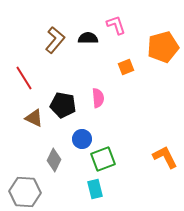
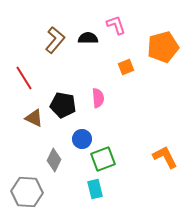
gray hexagon: moved 2 px right
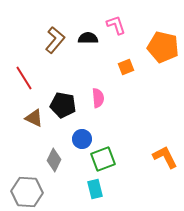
orange pentagon: rotated 28 degrees clockwise
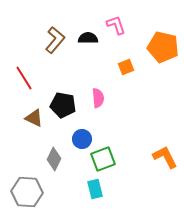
gray diamond: moved 1 px up
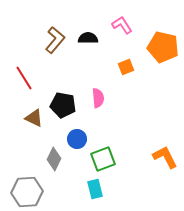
pink L-shape: moved 6 px right; rotated 15 degrees counterclockwise
blue circle: moved 5 px left
gray hexagon: rotated 8 degrees counterclockwise
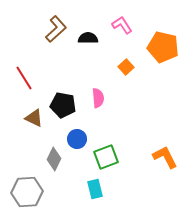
brown L-shape: moved 1 px right, 11 px up; rotated 8 degrees clockwise
orange square: rotated 21 degrees counterclockwise
green square: moved 3 px right, 2 px up
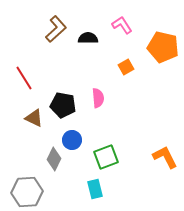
orange square: rotated 14 degrees clockwise
blue circle: moved 5 px left, 1 px down
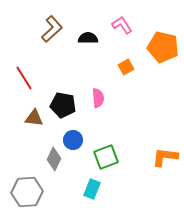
brown L-shape: moved 4 px left
brown triangle: rotated 18 degrees counterclockwise
blue circle: moved 1 px right
orange L-shape: rotated 56 degrees counterclockwise
cyan rectangle: moved 3 px left; rotated 36 degrees clockwise
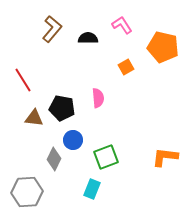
brown L-shape: rotated 8 degrees counterclockwise
red line: moved 1 px left, 2 px down
black pentagon: moved 1 px left, 3 px down
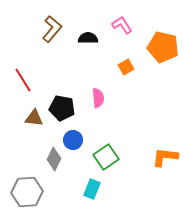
green square: rotated 15 degrees counterclockwise
